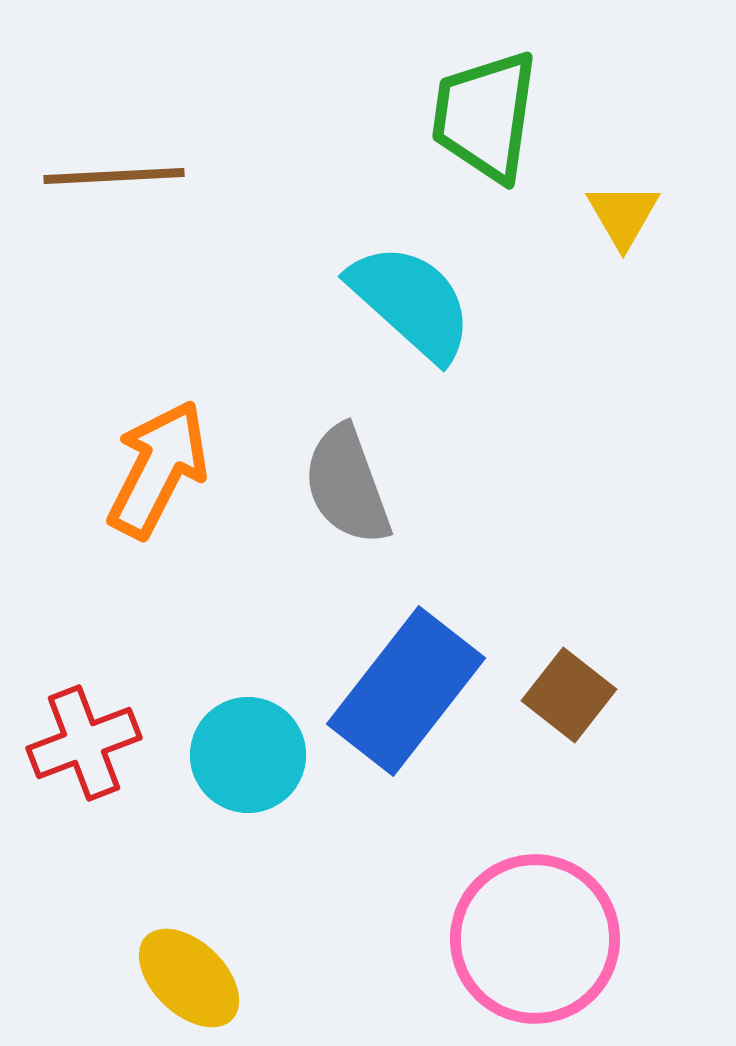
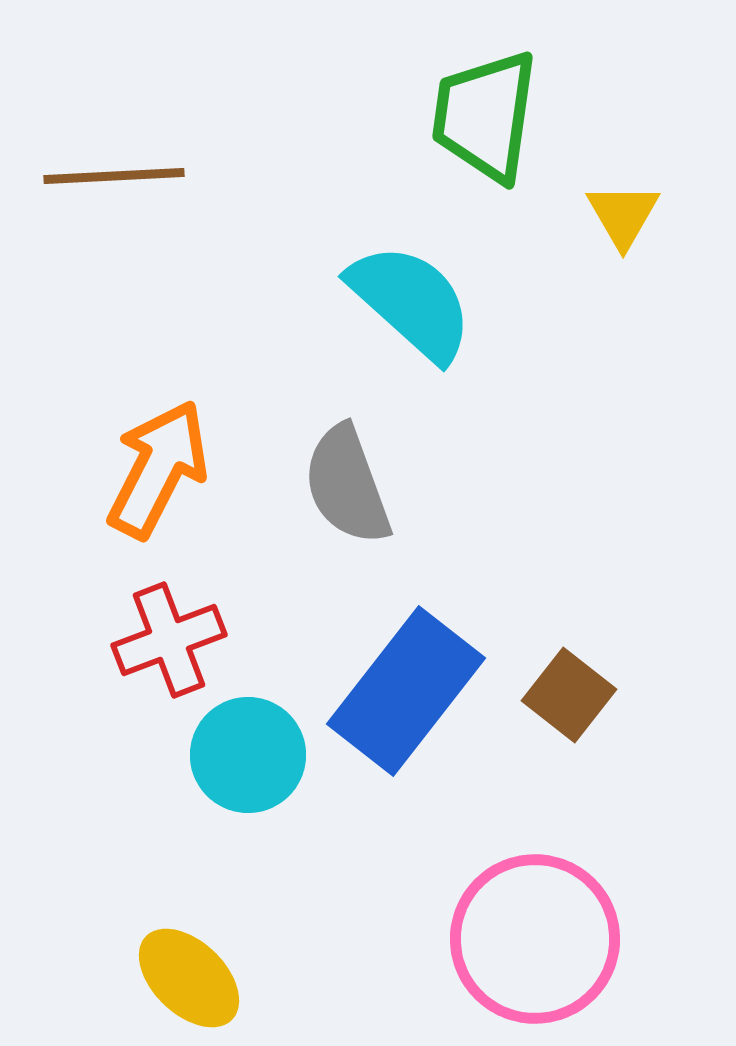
red cross: moved 85 px right, 103 px up
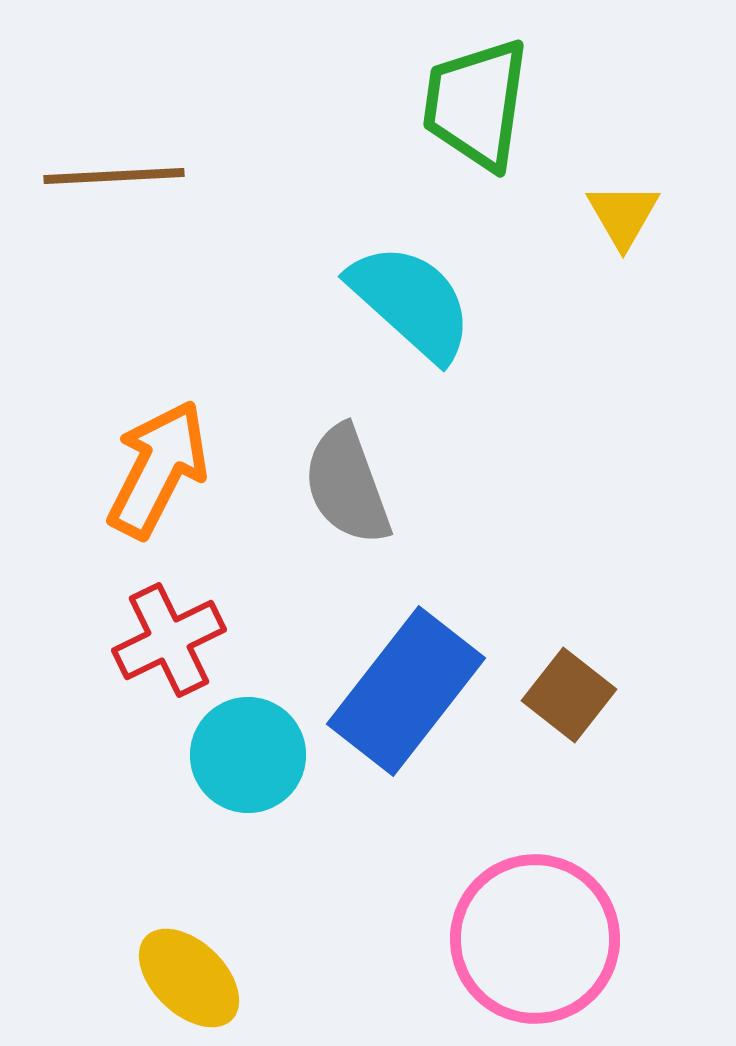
green trapezoid: moved 9 px left, 12 px up
red cross: rotated 5 degrees counterclockwise
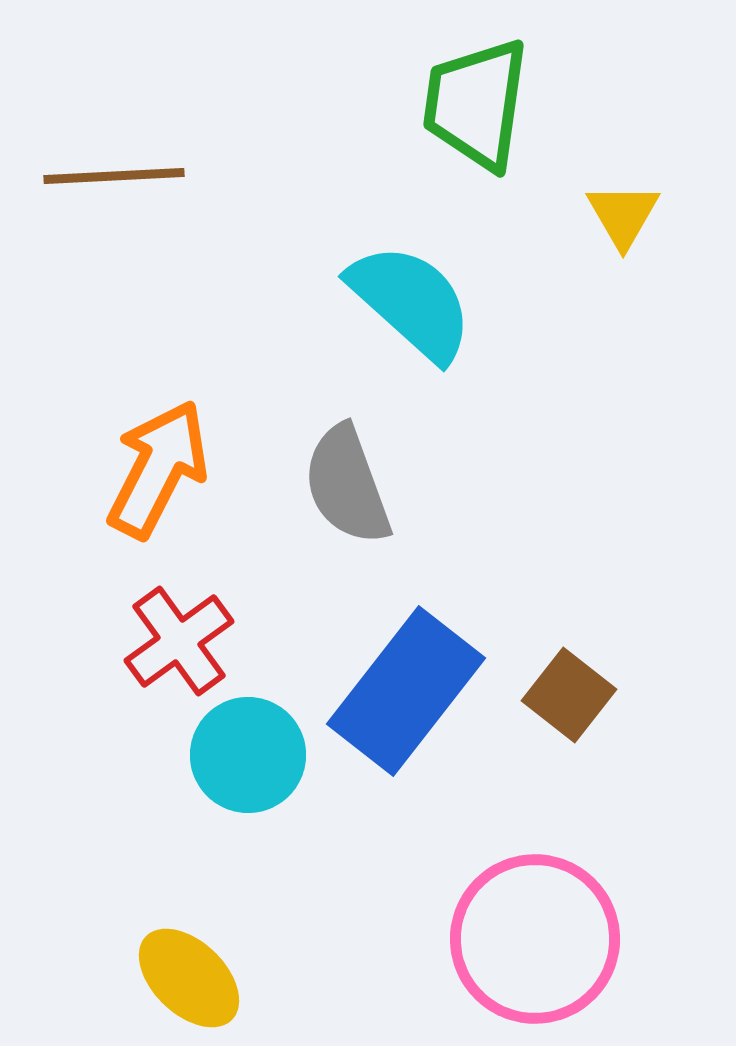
red cross: moved 10 px right, 1 px down; rotated 10 degrees counterclockwise
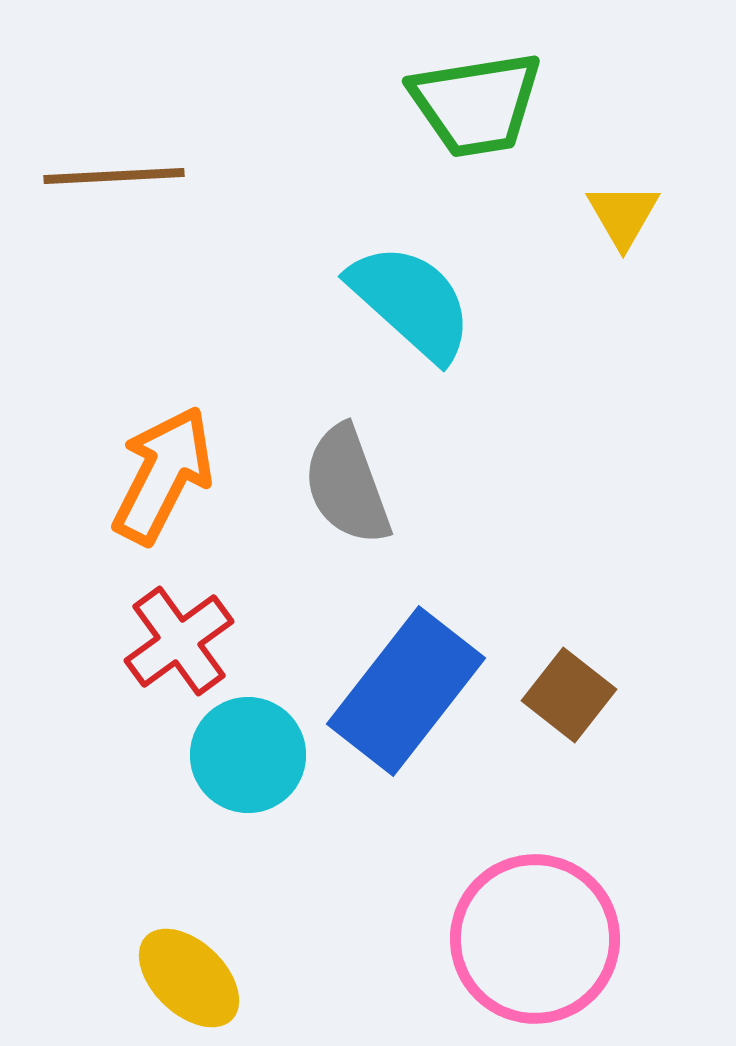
green trapezoid: rotated 107 degrees counterclockwise
orange arrow: moved 5 px right, 6 px down
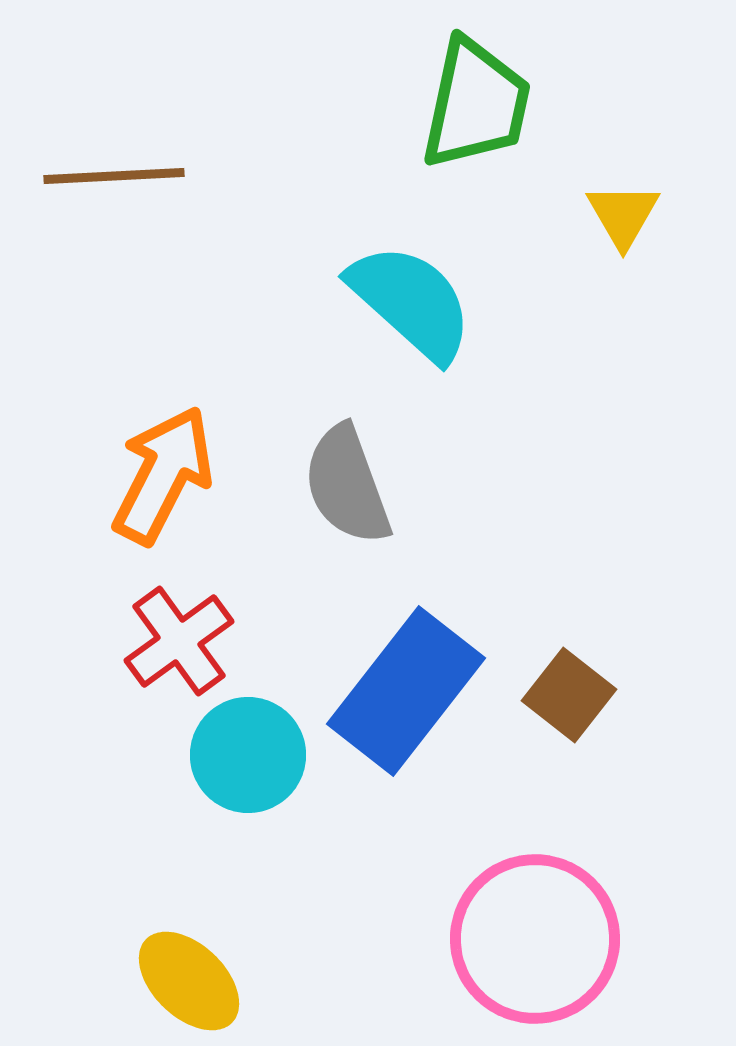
green trapezoid: rotated 69 degrees counterclockwise
yellow ellipse: moved 3 px down
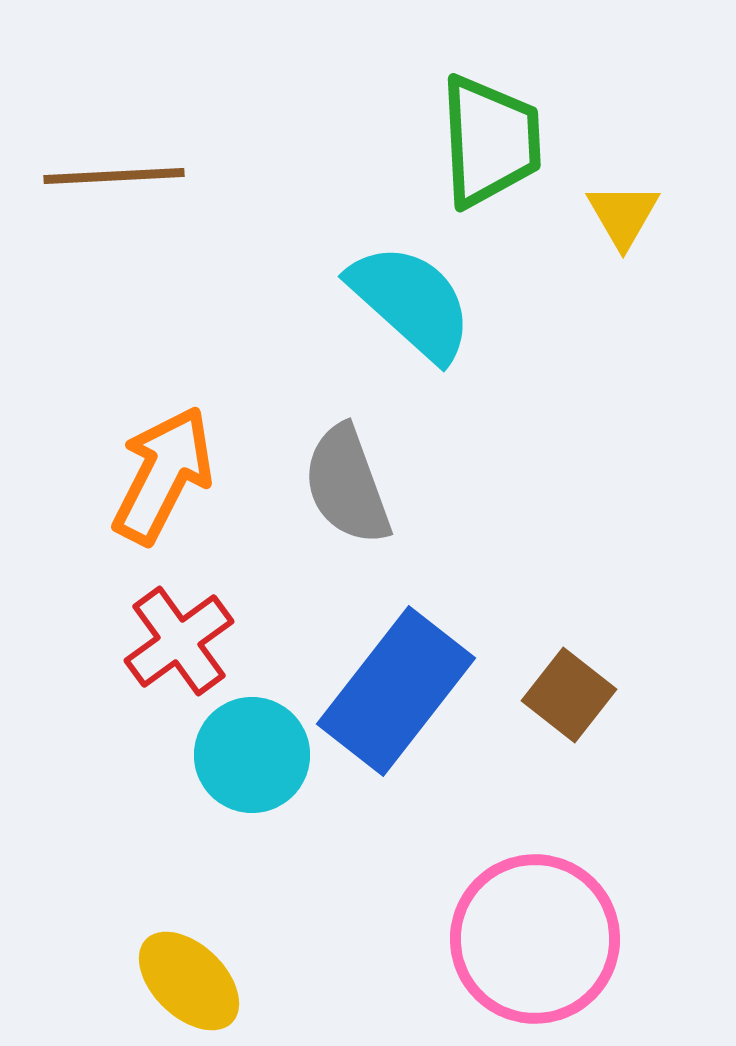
green trapezoid: moved 14 px right, 37 px down; rotated 15 degrees counterclockwise
blue rectangle: moved 10 px left
cyan circle: moved 4 px right
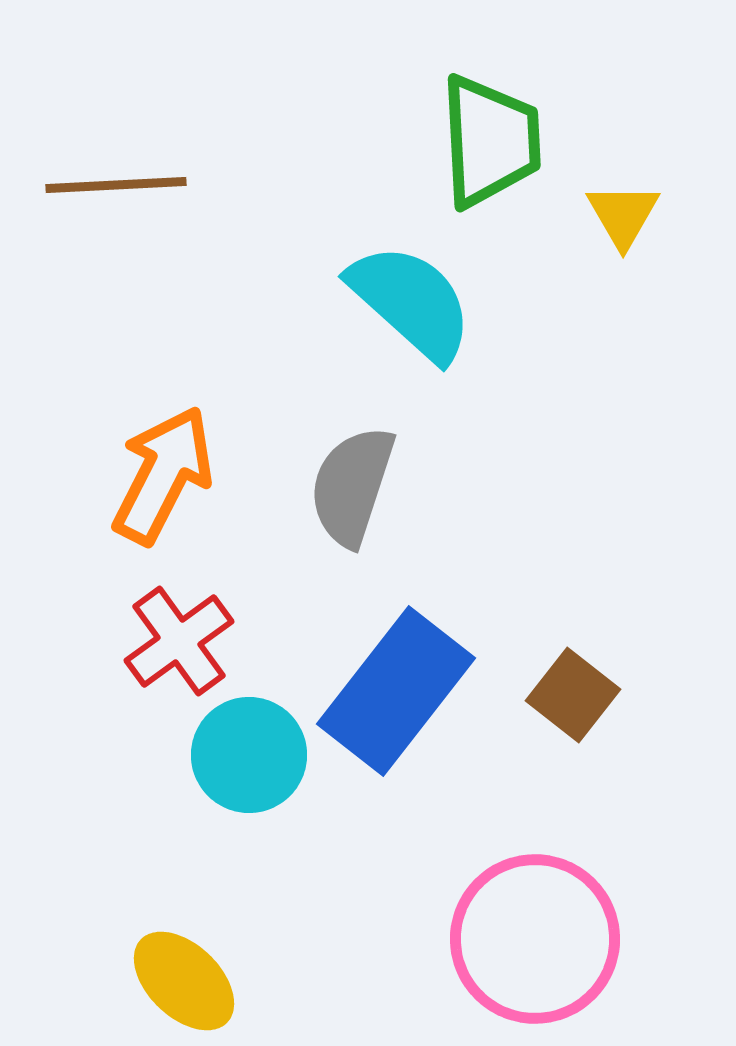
brown line: moved 2 px right, 9 px down
gray semicircle: moved 5 px right, 1 px down; rotated 38 degrees clockwise
brown square: moved 4 px right
cyan circle: moved 3 px left
yellow ellipse: moved 5 px left
